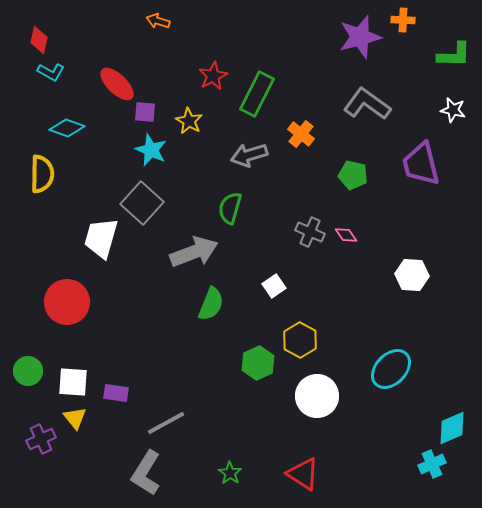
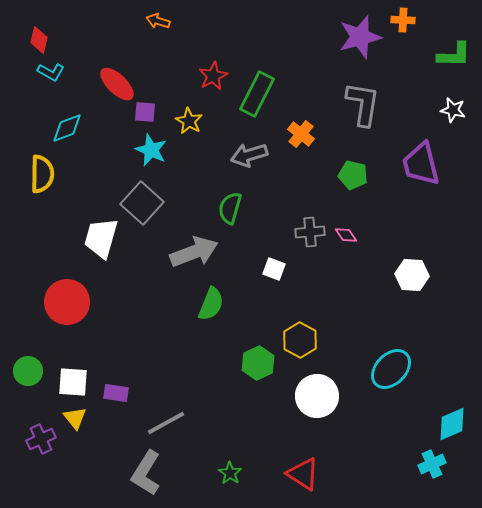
gray L-shape at (367, 104): moved 4 px left; rotated 63 degrees clockwise
cyan diamond at (67, 128): rotated 40 degrees counterclockwise
gray cross at (310, 232): rotated 28 degrees counterclockwise
white square at (274, 286): moved 17 px up; rotated 35 degrees counterclockwise
cyan diamond at (452, 428): moved 4 px up
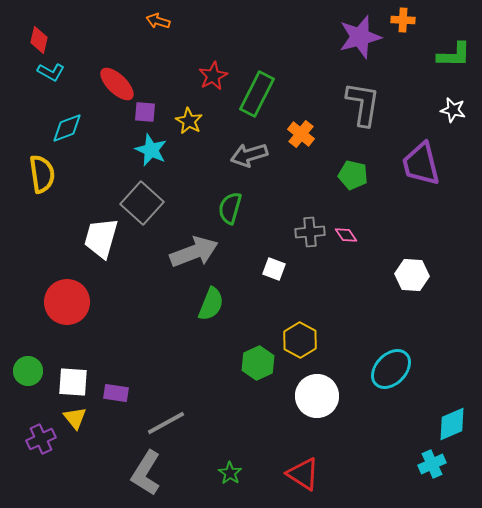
yellow semicircle at (42, 174): rotated 9 degrees counterclockwise
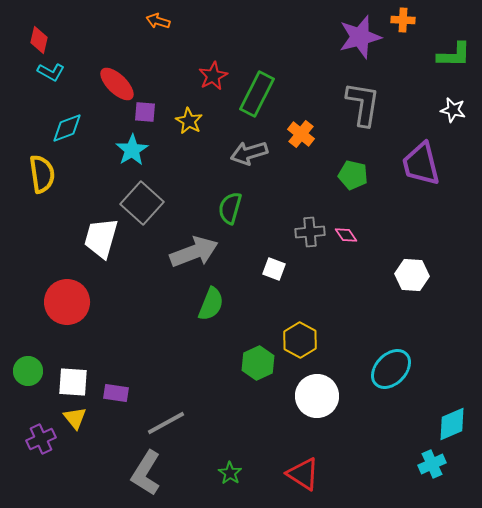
cyan star at (151, 150): moved 19 px left; rotated 16 degrees clockwise
gray arrow at (249, 155): moved 2 px up
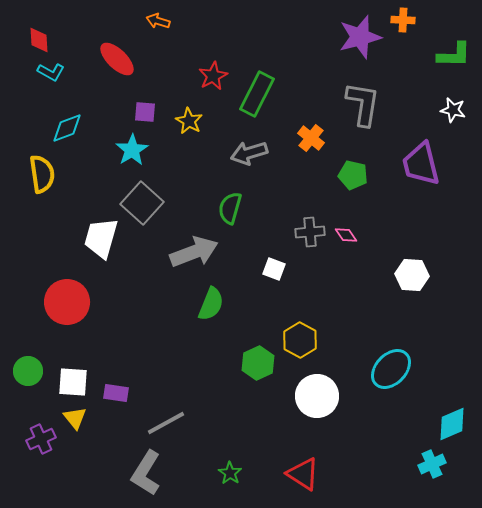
red diamond at (39, 40): rotated 16 degrees counterclockwise
red ellipse at (117, 84): moved 25 px up
orange cross at (301, 134): moved 10 px right, 4 px down
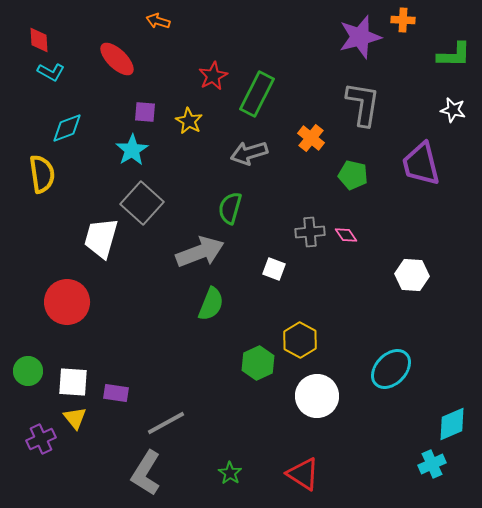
gray arrow at (194, 252): moved 6 px right
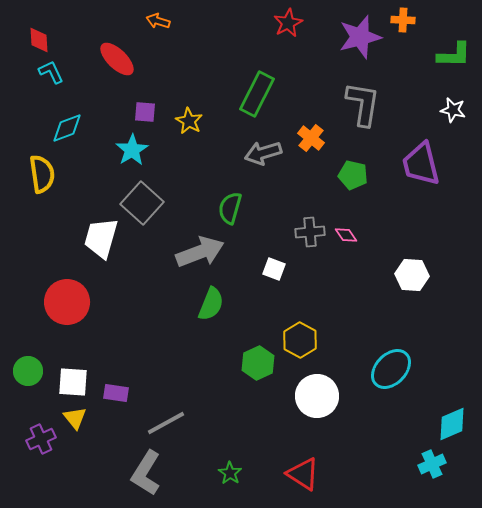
cyan L-shape at (51, 72): rotated 144 degrees counterclockwise
red star at (213, 76): moved 75 px right, 53 px up
gray arrow at (249, 153): moved 14 px right
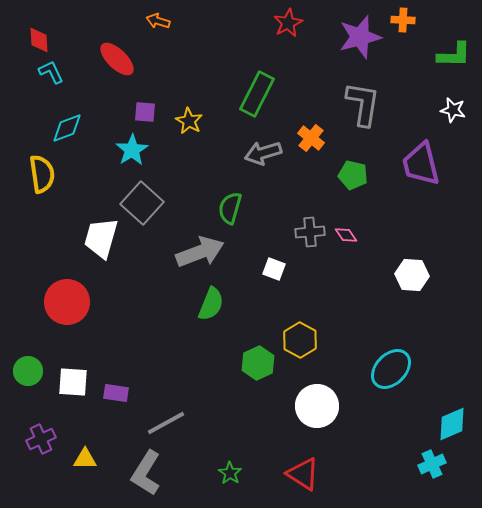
white circle at (317, 396): moved 10 px down
yellow triangle at (75, 418): moved 10 px right, 41 px down; rotated 50 degrees counterclockwise
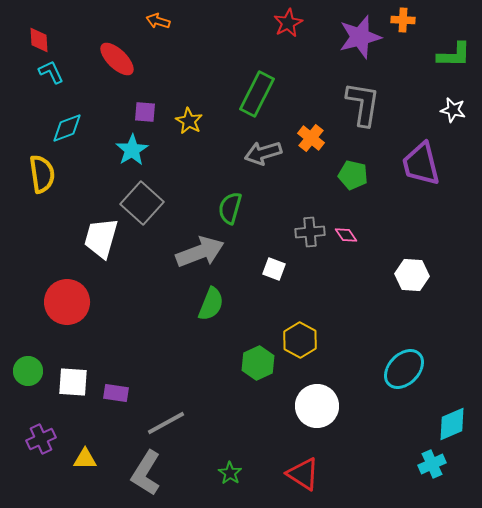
cyan ellipse at (391, 369): moved 13 px right
